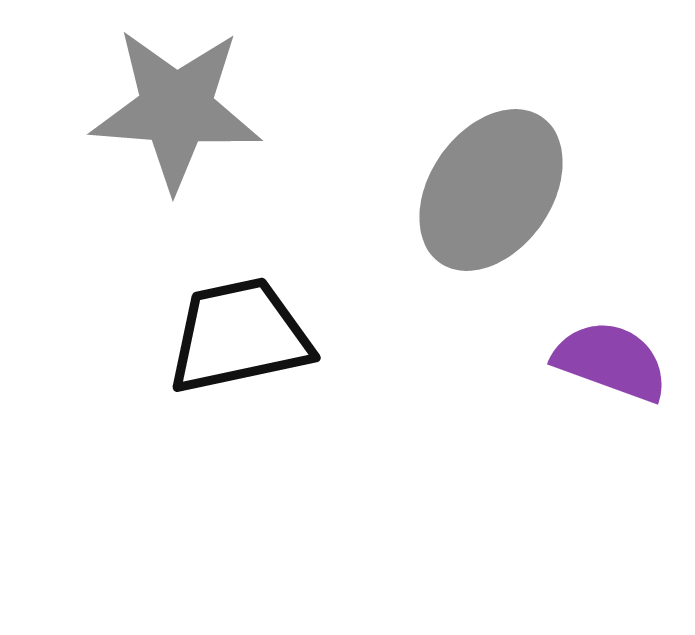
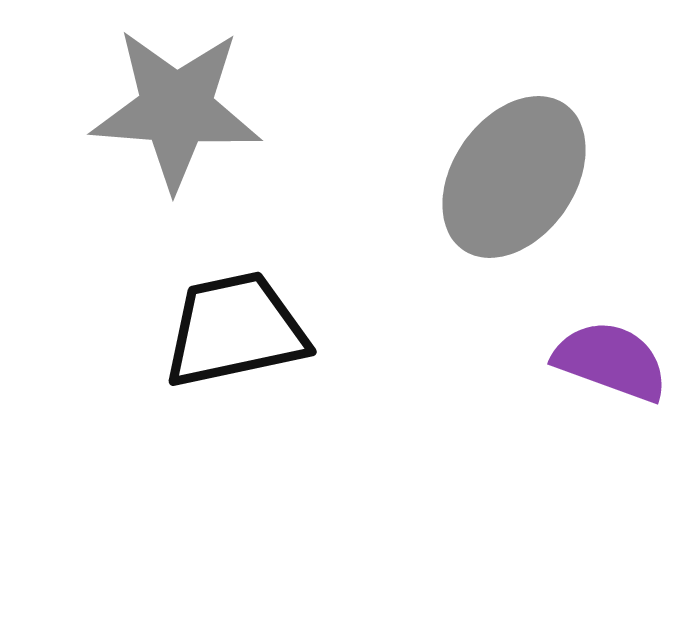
gray ellipse: moved 23 px right, 13 px up
black trapezoid: moved 4 px left, 6 px up
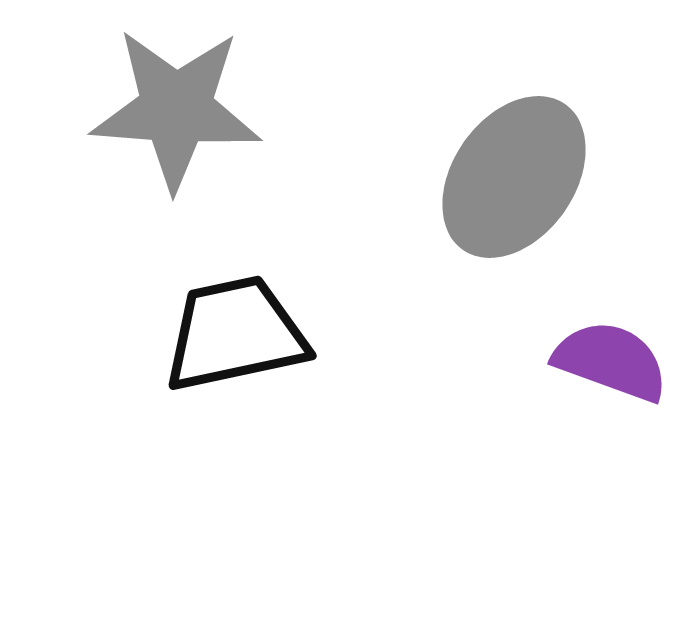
black trapezoid: moved 4 px down
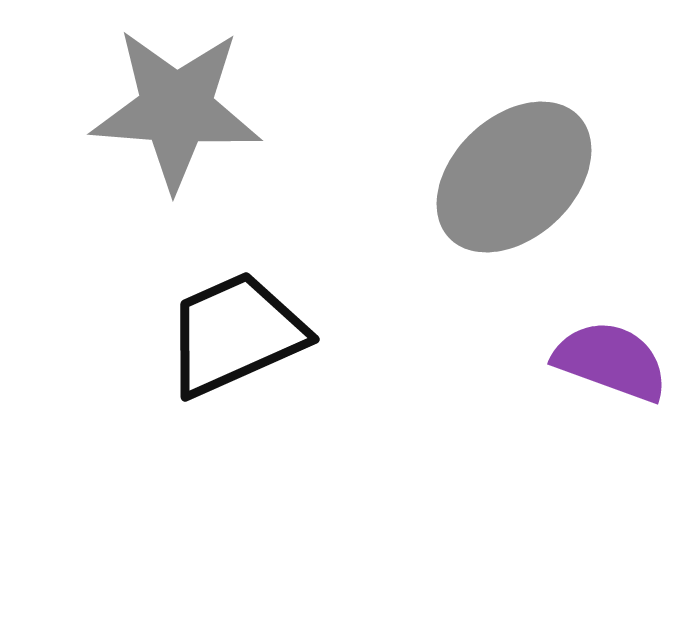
gray ellipse: rotated 12 degrees clockwise
black trapezoid: rotated 12 degrees counterclockwise
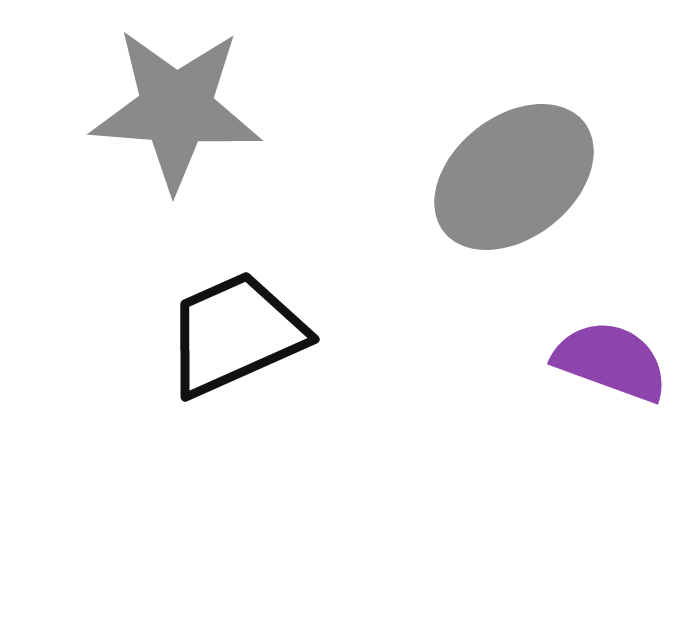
gray ellipse: rotated 5 degrees clockwise
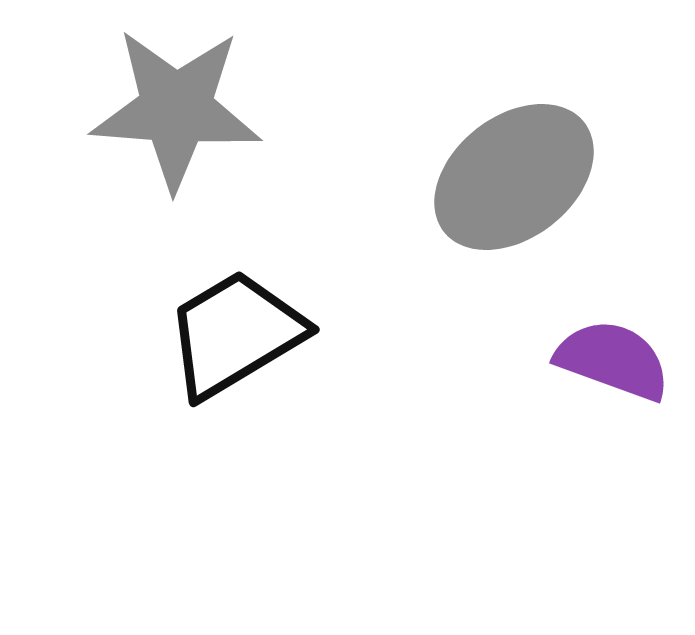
black trapezoid: rotated 7 degrees counterclockwise
purple semicircle: moved 2 px right, 1 px up
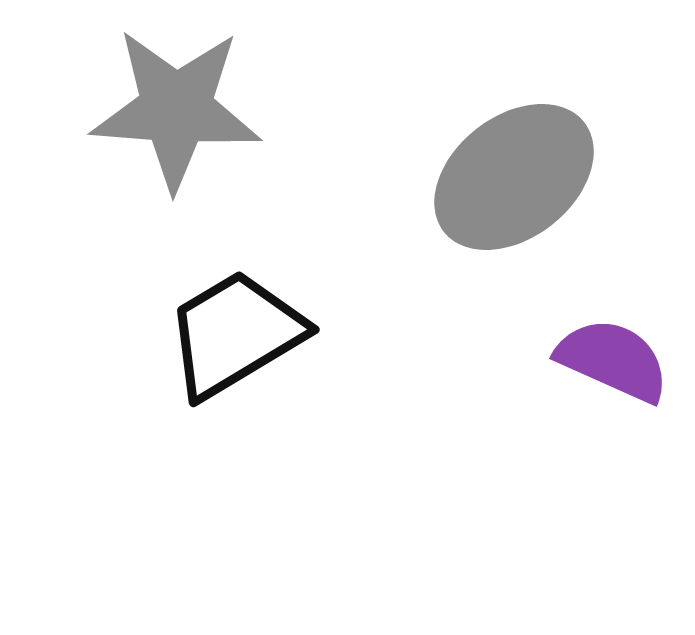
purple semicircle: rotated 4 degrees clockwise
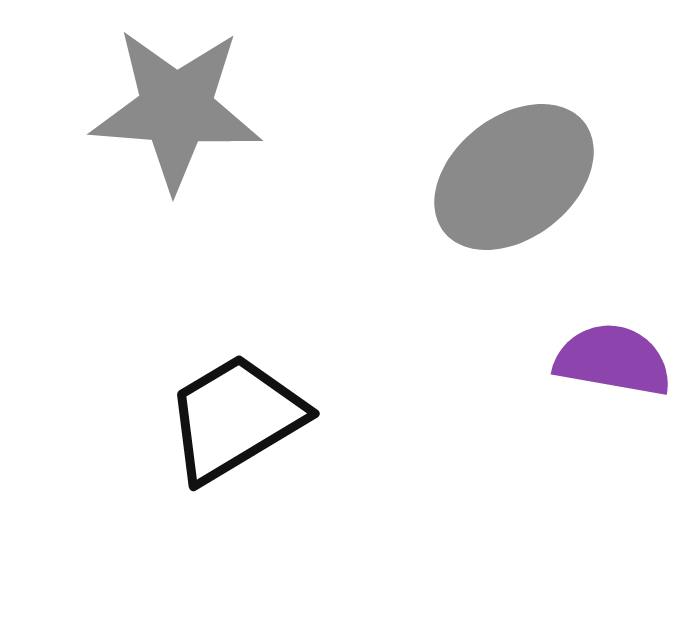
black trapezoid: moved 84 px down
purple semicircle: rotated 14 degrees counterclockwise
